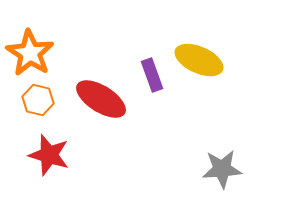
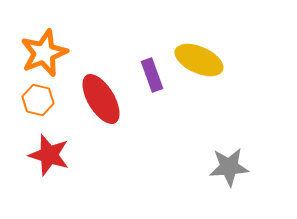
orange star: moved 14 px right; rotated 18 degrees clockwise
red ellipse: rotated 27 degrees clockwise
gray star: moved 7 px right, 2 px up
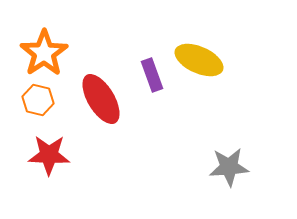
orange star: rotated 12 degrees counterclockwise
red star: rotated 15 degrees counterclockwise
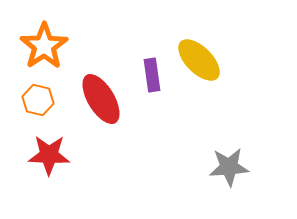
orange star: moved 7 px up
yellow ellipse: rotated 21 degrees clockwise
purple rectangle: rotated 12 degrees clockwise
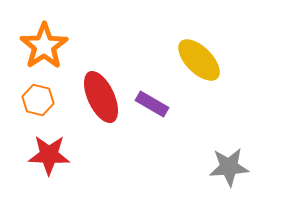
purple rectangle: moved 29 px down; rotated 52 degrees counterclockwise
red ellipse: moved 2 px up; rotated 6 degrees clockwise
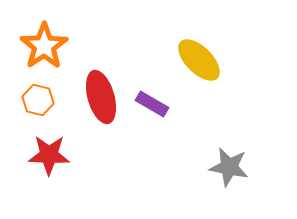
red ellipse: rotated 9 degrees clockwise
gray star: rotated 15 degrees clockwise
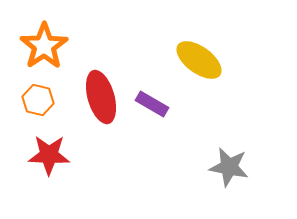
yellow ellipse: rotated 9 degrees counterclockwise
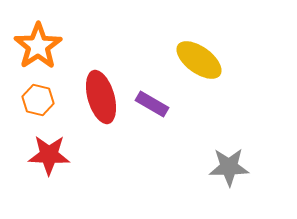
orange star: moved 6 px left
gray star: rotated 12 degrees counterclockwise
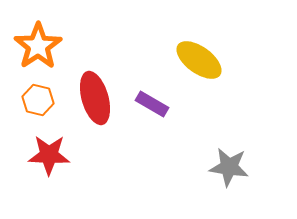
red ellipse: moved 6 px left, 1 px down
gray star: rotated 9 degrees clockwise
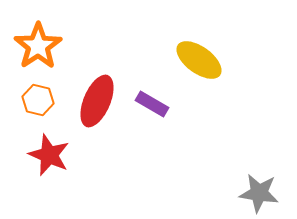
red ellipse: moved 2 px right, 3 px down; rotated 39 degrees clockwise
red star: rotated 21 degrees clockwise
gray star: moved 30 px right, 26 px down
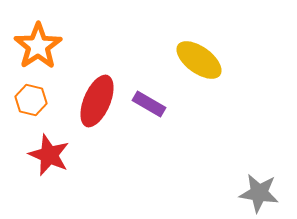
orange hexagon: moved 7 px left
purple rectangle: moved 3 px left
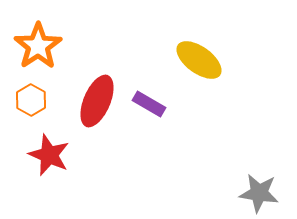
orange hexagon: rotated 16 degrees clockwise
